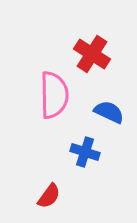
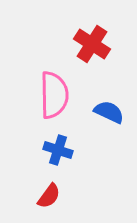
red cross: moved 10 px up
blue cross: moved 27 px left, 2 px up
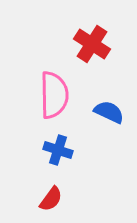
red semicircle: moved 2 px right, 3 px down
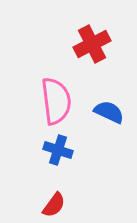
red cross: rotated 30 degrees clockwise
pink semicircle: moved 2 px right, 6 px down; rotated 6 degrees counterclockwise
red semicircle: moved 3 px right, 6 px down
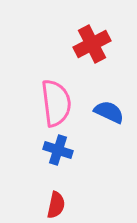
pink semicircle: moved 2 px down
red semicircle: moved 2 px right; rotated 24 degrees counterclockwise
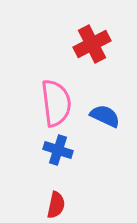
blue semicircle: moved 4 px left, 4 px down
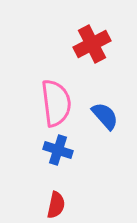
blue semicircle: rotated 24 degrees clockwise
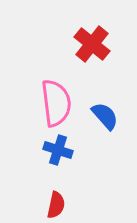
red cross: rotated 24 degrees counterclockwise
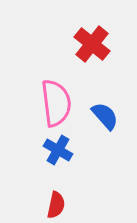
blue cross: rotated 12 degrees clockwise
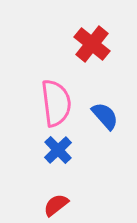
blue cross: rotated 16 degrees clockwise
red semicircle: rotated 140 degrees counterclockwise
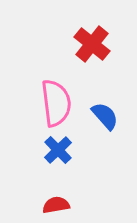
red semicircle: rotated 28 degrees clockwise
